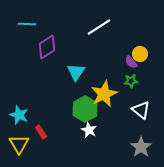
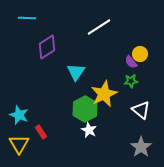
cyan line: moved 6 px up
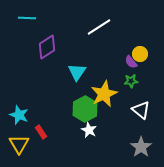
cyan triangle: moved 1 px right
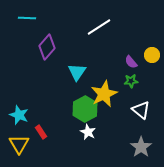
purple diamond: rotated 15 degrees counterclockwise
yellow circle: moved 12 px right, 1 px down
white star: moved 1 px left, 2 px down
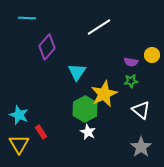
purple semicircle: rotated 40 degrees counterclockwise
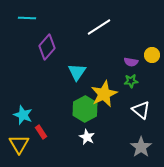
cyan star: moved 4 px right
white star: moved 1 px left, 5 px down
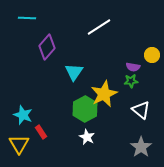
purple semicircle: moved 2 px right, 5 px down
cyan triangle: moved 3 px left
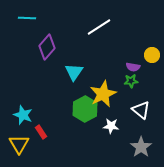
yellow star: moved 1 px left
white star: moved 24 px right, 11 px up; rotated 21 degrees counterclockwise
